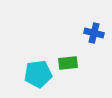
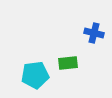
cyan pentagon: moved 3 px left, 1 px down
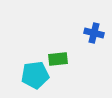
green rectangle: moved 10 px left, 4 px up
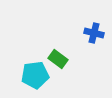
green rectangle: rotated 42 degrees clockwise
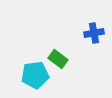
blue cross: rotated 24 degrees counterclockwise
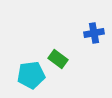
cyan pentagon: moved 4 px left
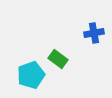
cyan pentagon: rotated 12 degrees counterclockwise
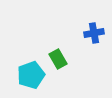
green rectangle: rotated 24 degrees clockwise
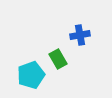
blue cross: moved 14 px left, 2 px down
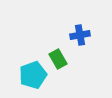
cyan pentagon: moved 2 px right
